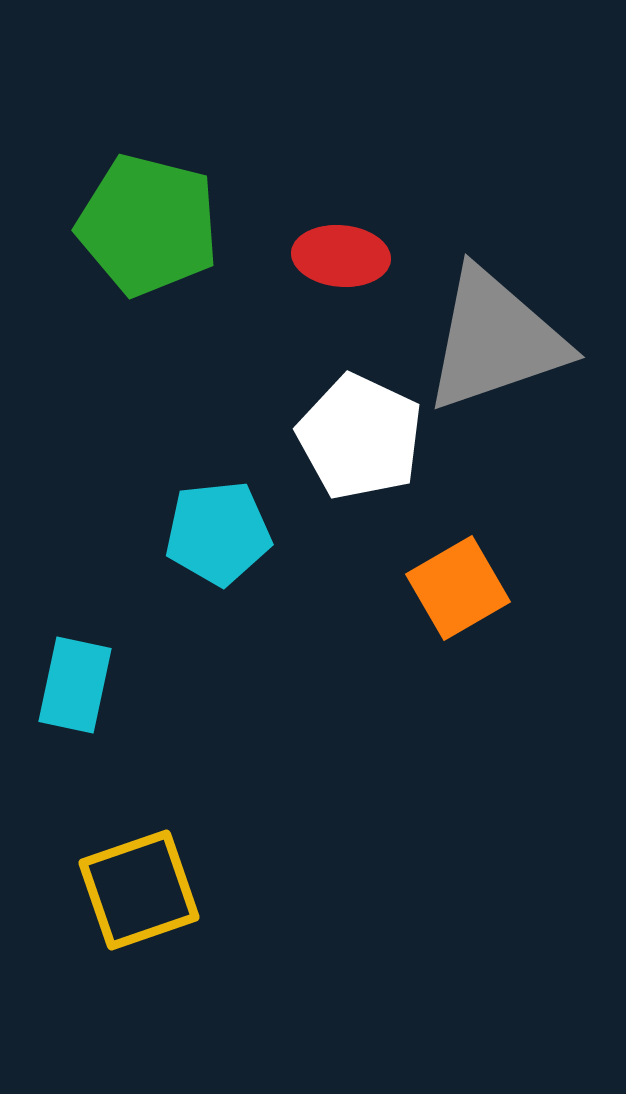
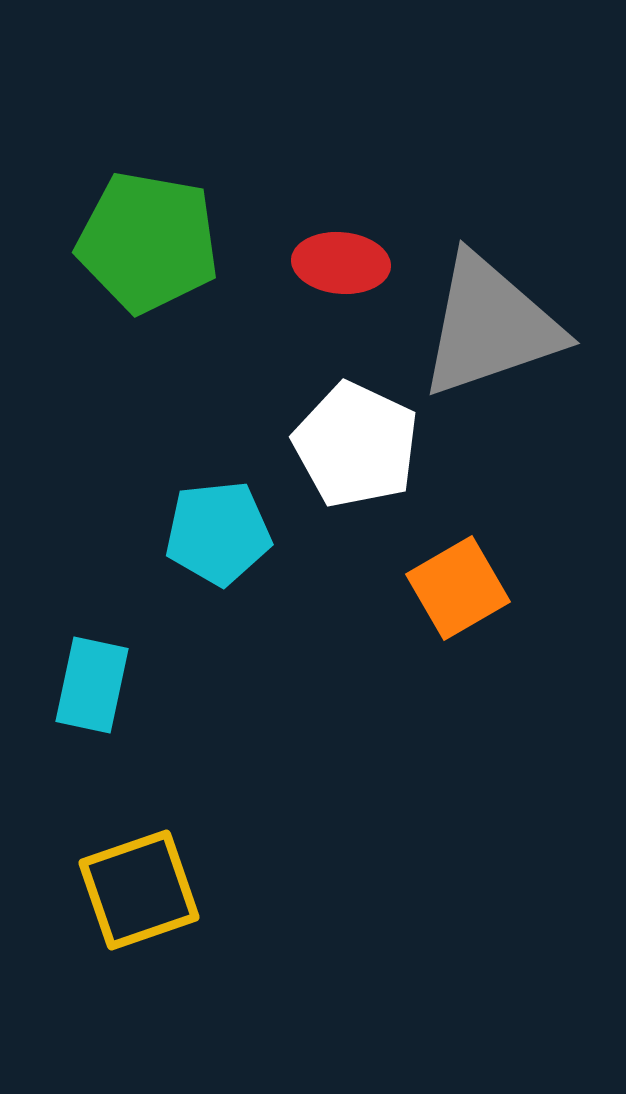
green pentagon: moved 17 px down; rotated 4 degrees counterclockwise
red ellipse: moved 7 px down
gray triangle: moved 5 px left, 14 px up
white pentagon: moved 4 px left, 8 px down
cyan rectangle: moved 17 px right
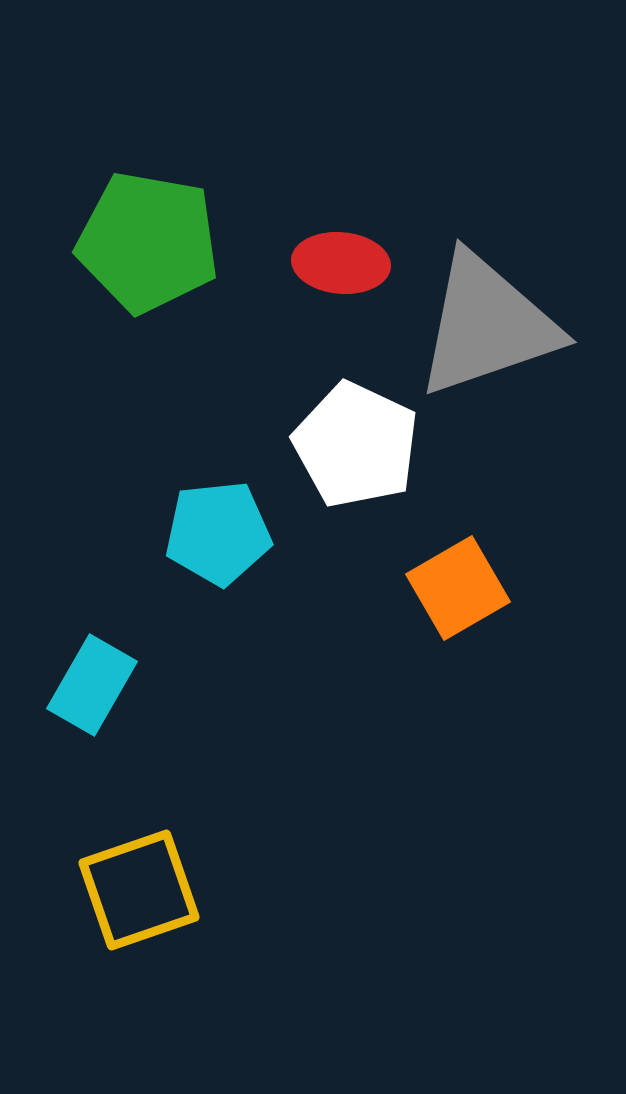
gray triangle: moved 3 px left, 1 px up
cyan rectangle: rotated 18 degrees clockwise
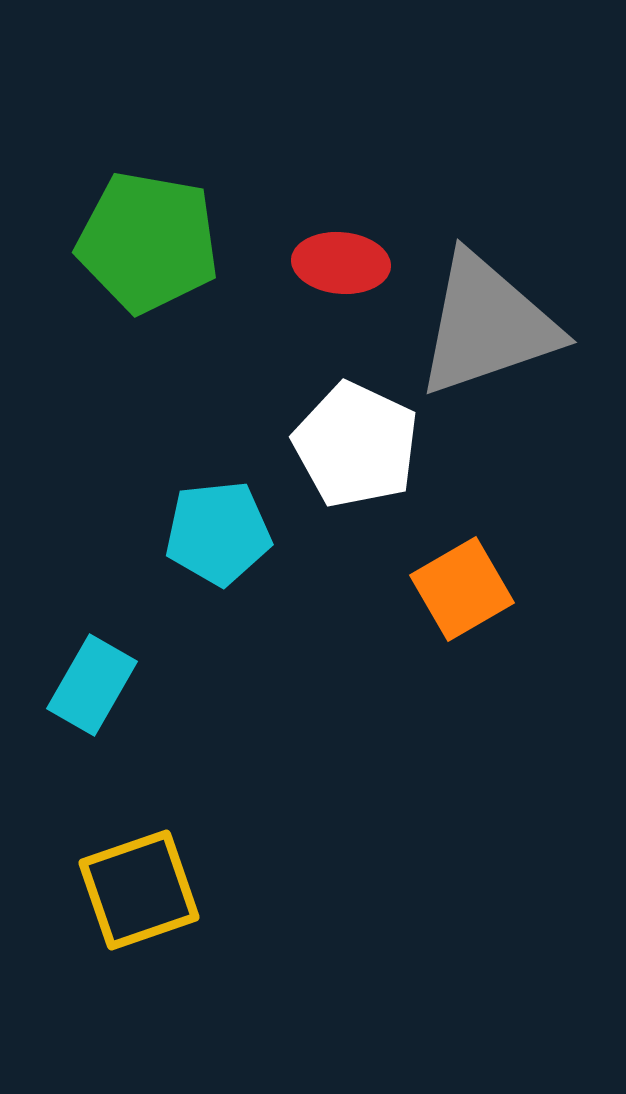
orange square: moved 4 px right, 1 px down
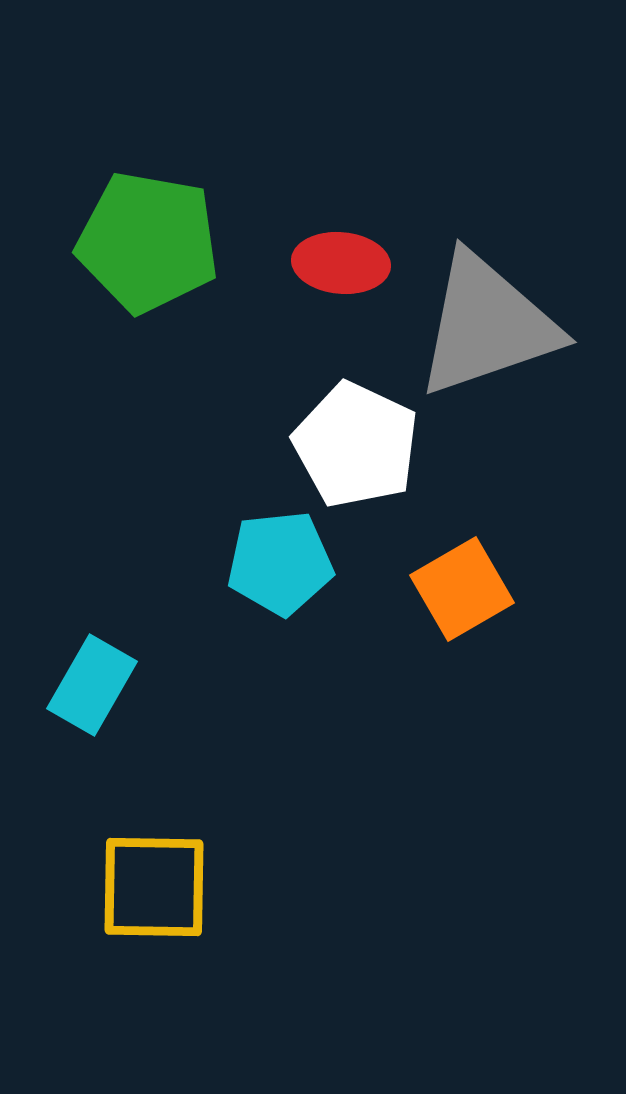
cyan pentagon: moved 62 px right, 30 px down
yellow square: moved 15 px right, 3 px up; rotated 20 degrees clockwise
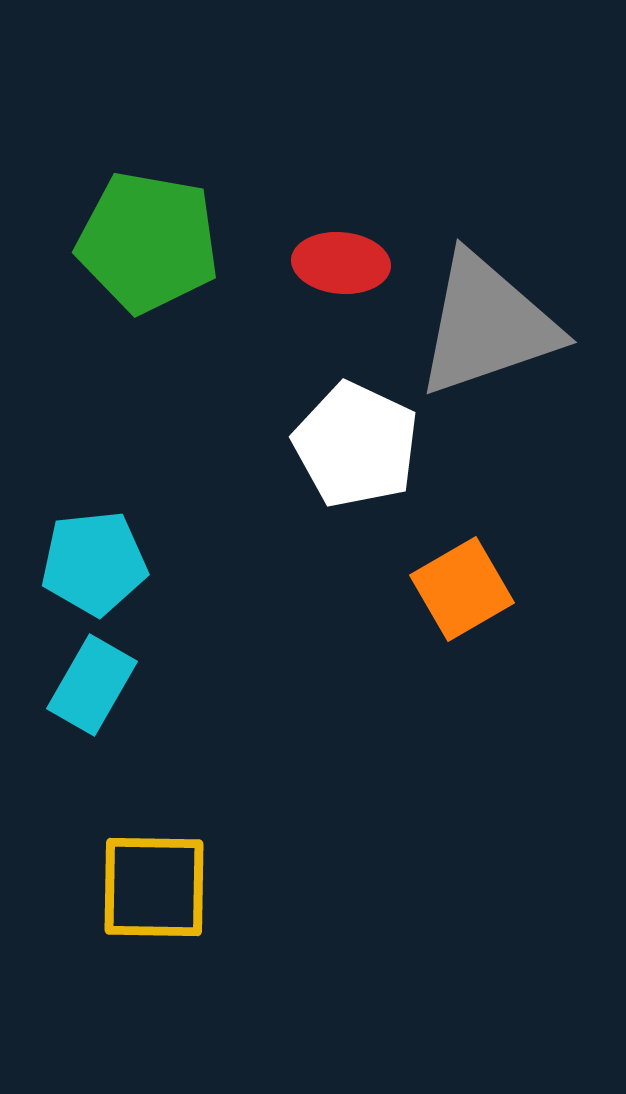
cyan pentagon: moved 186 px left
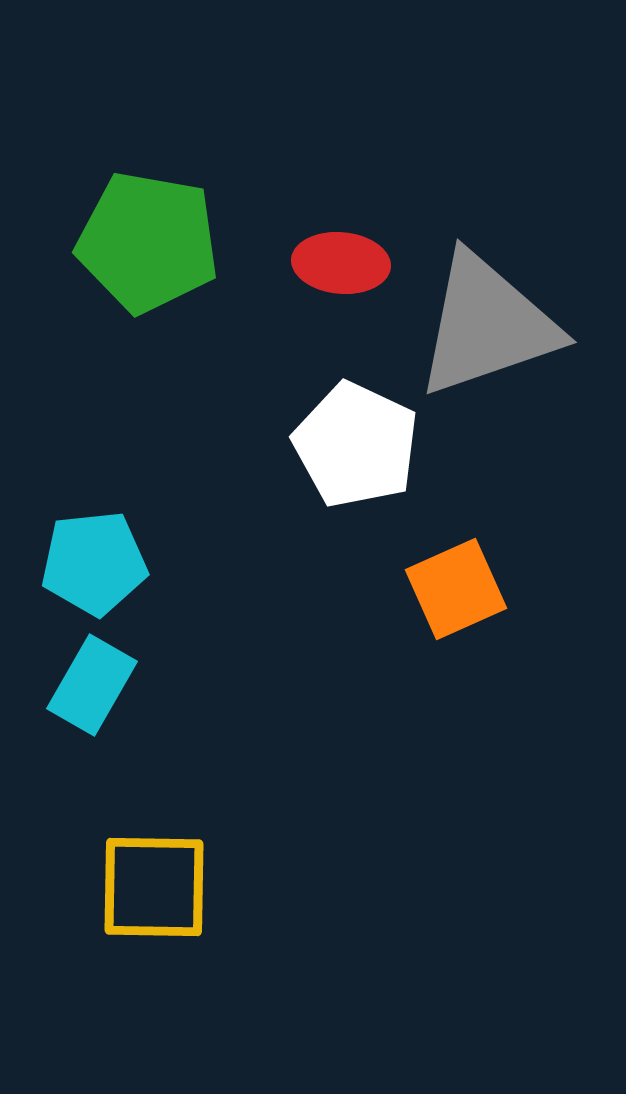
orange square: moved 6 px left; rotated 6 degrees clockwise
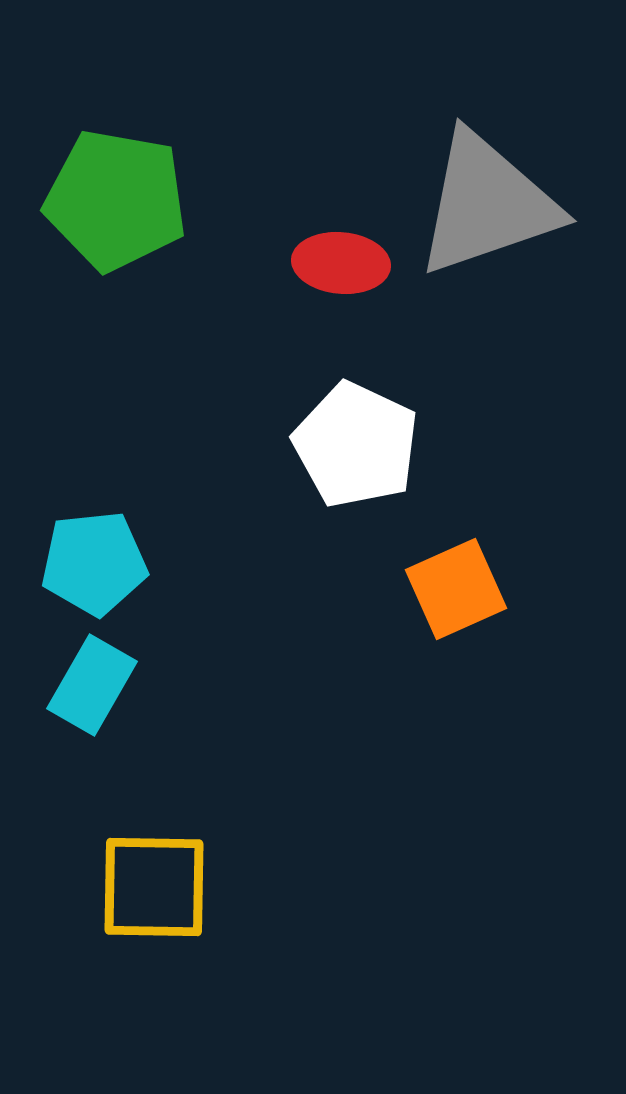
green pentagon: moved 32 px left, 42 px up
gray triangle: moved 121 px up
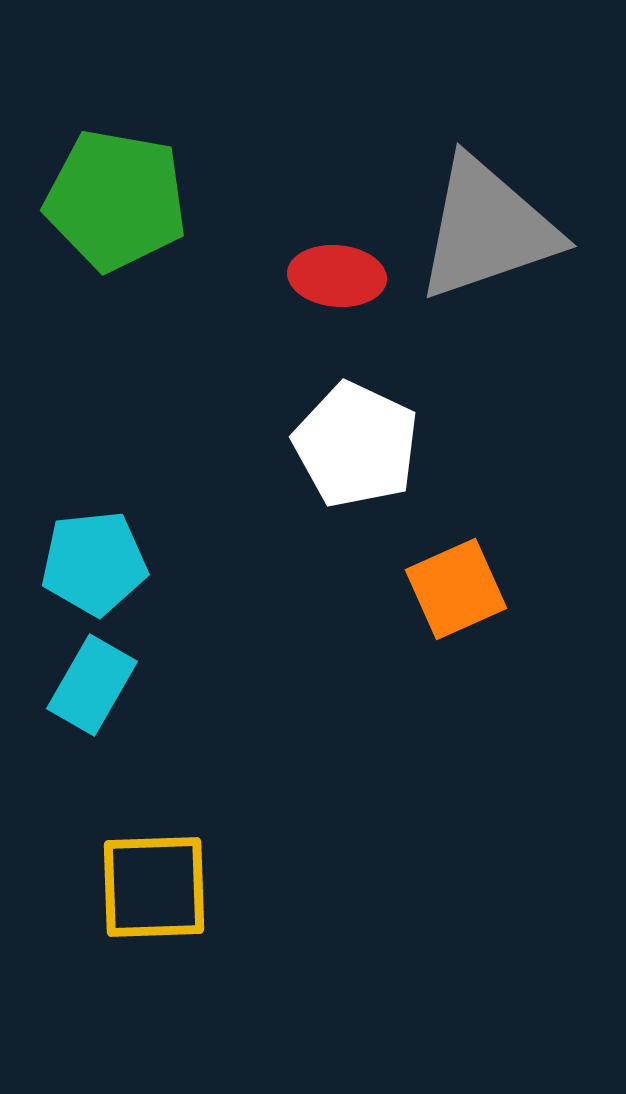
gray triangle: moved 25 px down
red ellipse: moved 4 px left, 13 px down
yellow square: rotated 3 degrees counterclockwise
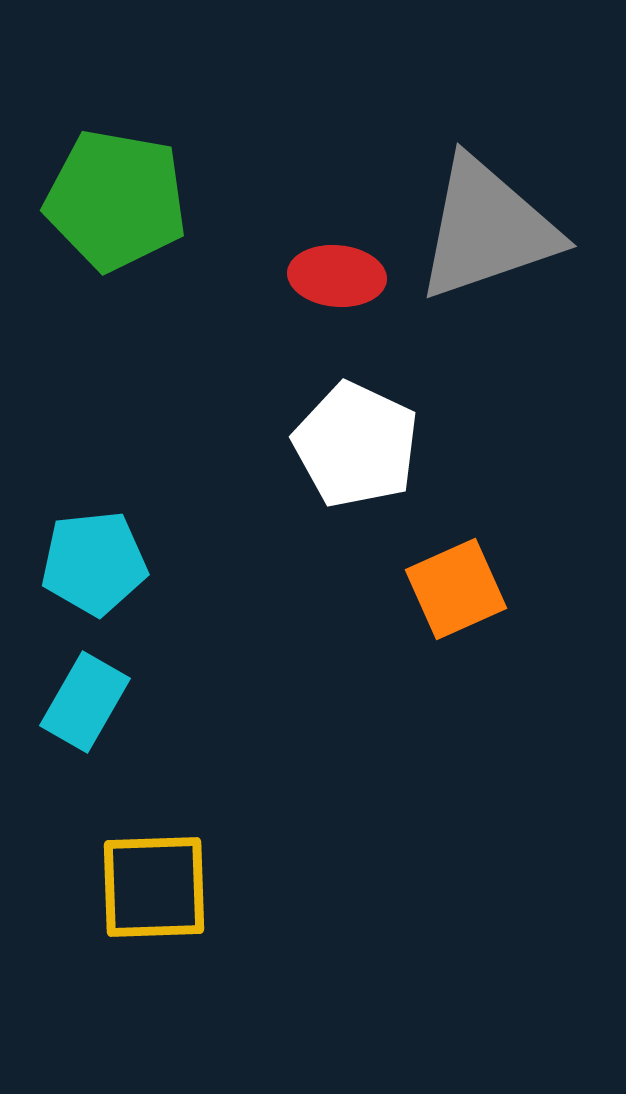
cyan rectangle: moved 7 px left, 17 px down
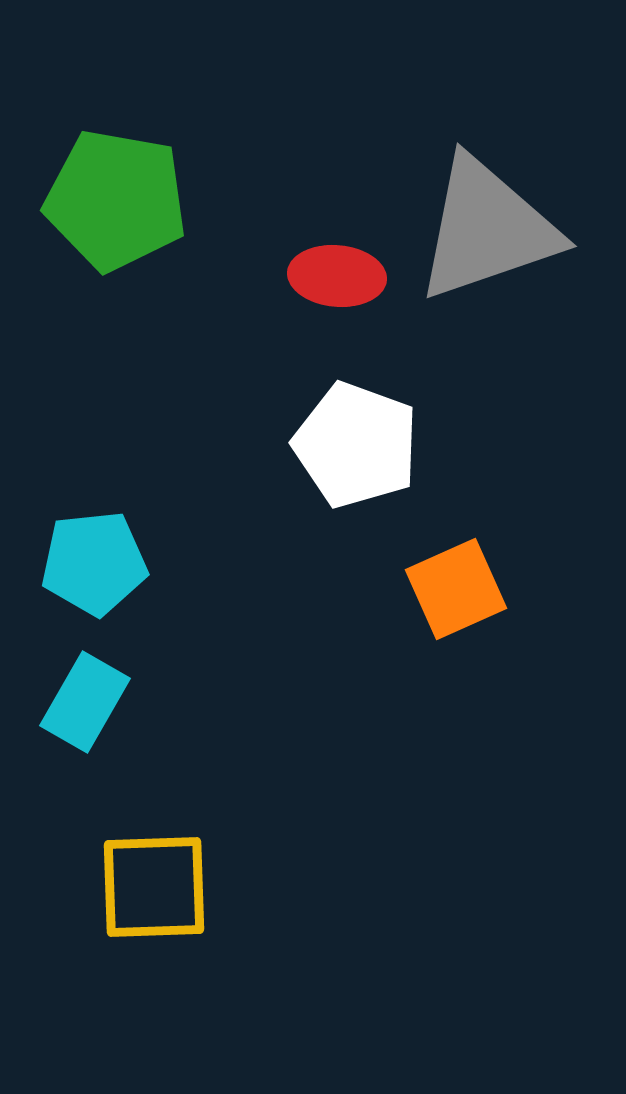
white pentagon: rotated 5 degrees counterclockwise
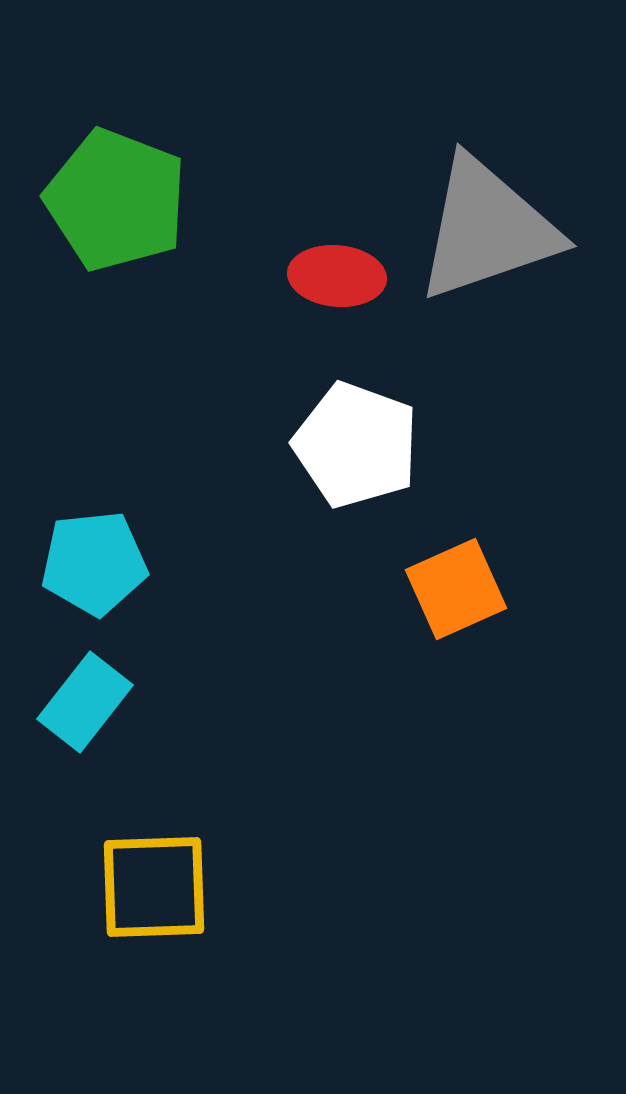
green pentagon: rotated 11 degrees clockwise
cyan rectangle: rotated 8 degrees clockwise
